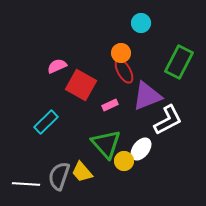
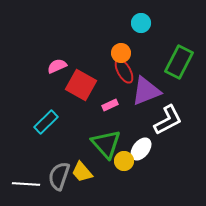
purple triangle: moved 1 px left, 5 px up
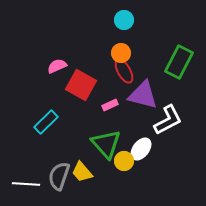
cyan circle: moved 17 px left, 3 px up
purple triangle: moved 3 px left, 4 px down; rotated 36 degrees clockwise
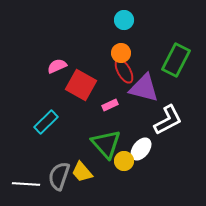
green rectangle: moved 3 px left, 2 px up
purple triangle: moved 1 px right, 7 px up
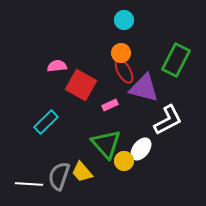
pink semicircle: rotated 18 degrees clockwise
white line: moved 3 px right
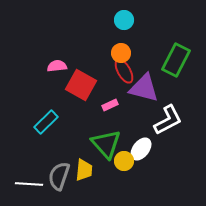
yellow trapezoid: moved 2 px right, 2 px up; rotated 135 degrees counterclockwise
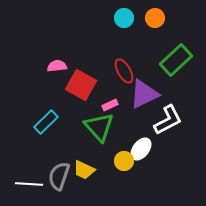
cyan circle: moved 2 px up
orange circle: moved 34 px right, 35 px up
green rectangle: rotated 20 degrees clockwise
purple triangle: moved 6 px down; rotated 40 degrees counterclockwise
green triangle: moved 7 px left, 17 px up
yellow trapezoid: rotated 110 degrees clockwise
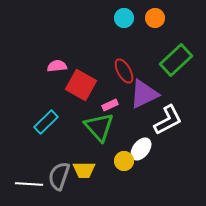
yellow trapezoid: rotated 25 degrees counterclockwise
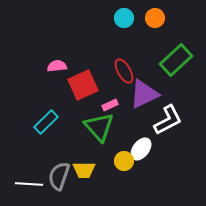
red square: moved 2 px right; rotated 36 degrees clockwise
